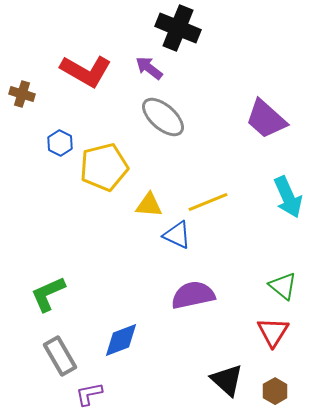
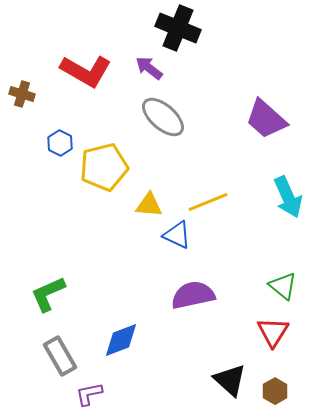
black triangle: moved 3 px right
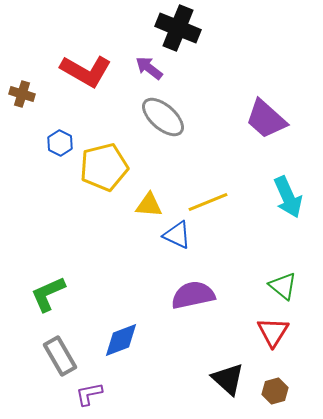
black triangle: moved 2 px left, 1 px up
brown hexagon: rotated 15 degrees clockwise
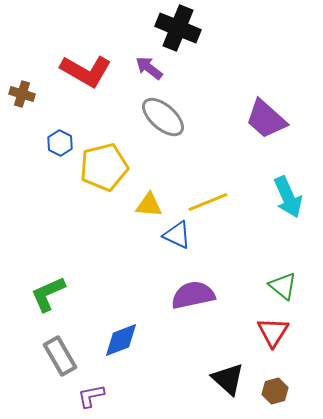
purple L-shape: moved 2 px right, 2 px down
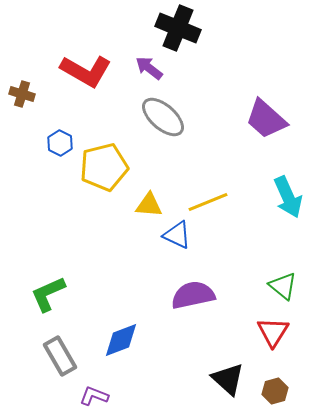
purple L-shape: moved 3 px right; rotated 32 degrees clockwise
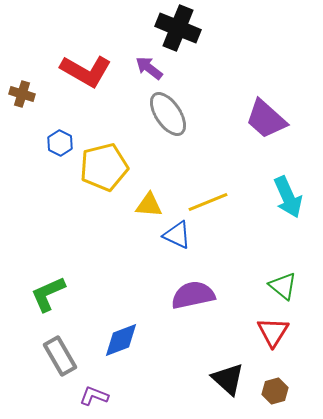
gray ellipse: moved 5 px right, 3 px up; rotated 15 degrees clockwise
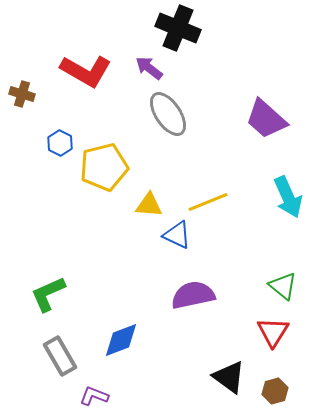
black triangle: moved 1 px right, 2 px up; rotated 6 degrees counterclockwise
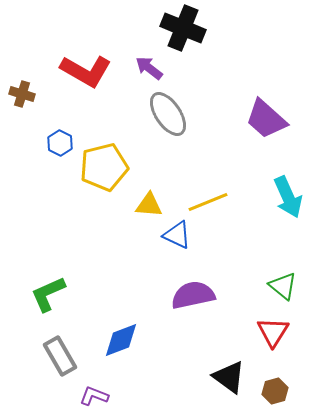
black cross: moved 5 px right
